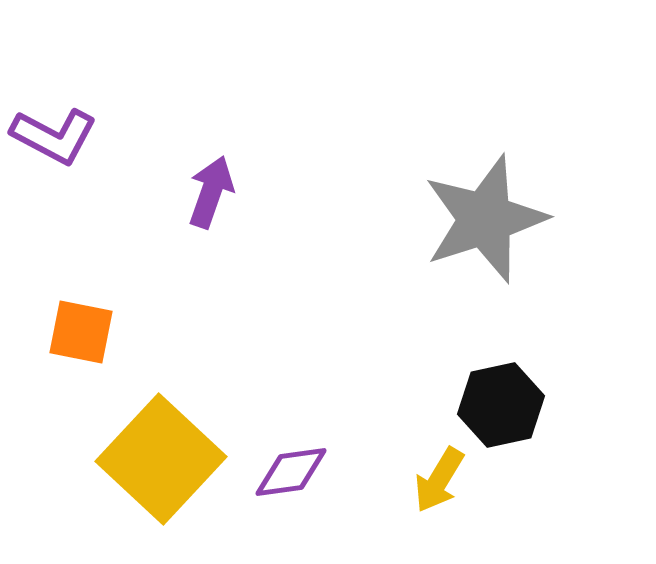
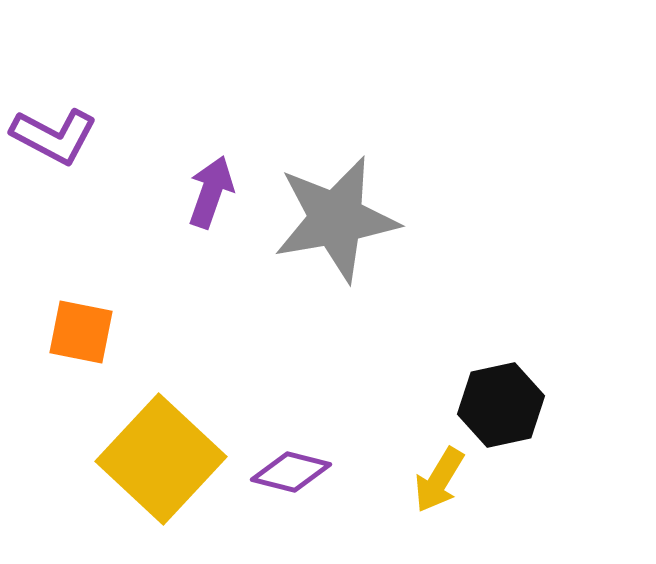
gray star: moved 149 px left; rotated 8 degrees clockwise
purple diamond: rotated 22 degrees clockwise
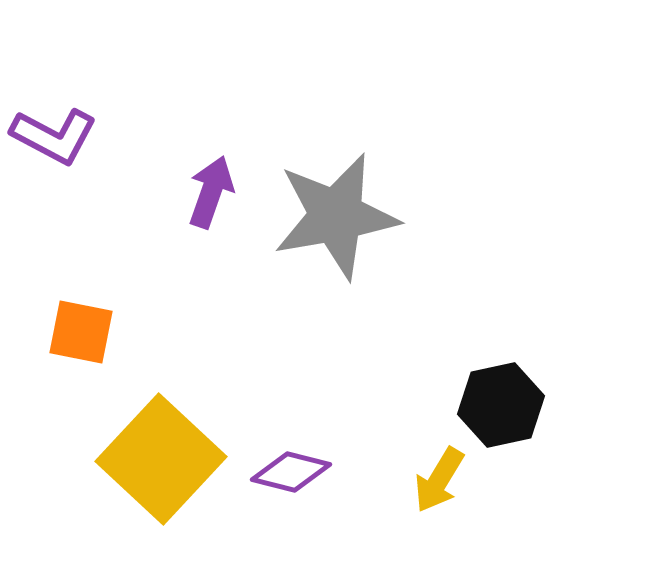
gray star: moved 3 px up
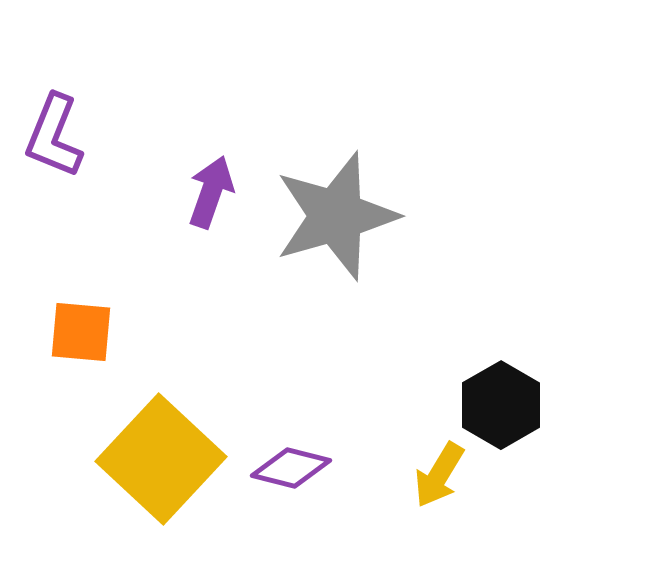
purple L-shape: rotated 84 degrees clockwise
gray star: rotated 6 degrees counterclockwise
orange square: rotated 6 degrees counterclockwise
black hexagon: rotated 18 degrees counterclockwise
purple diamond: moved 4 px up
yellow arrow: moved 5 px up
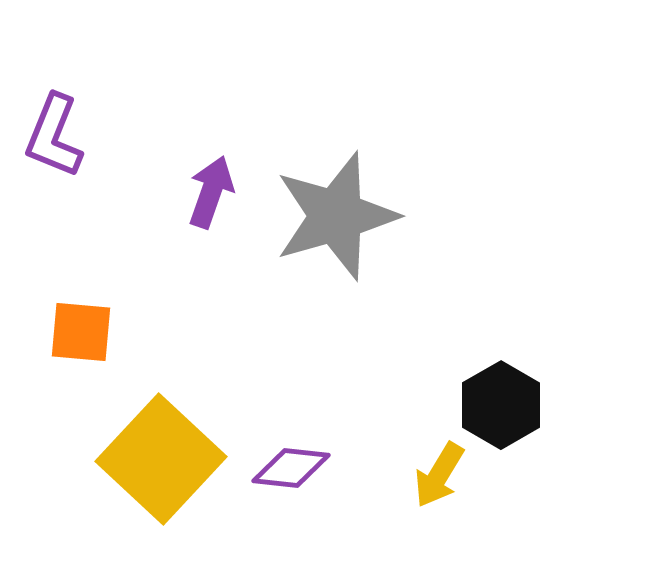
purple diamond: rotated 8 degrees counterclockwise
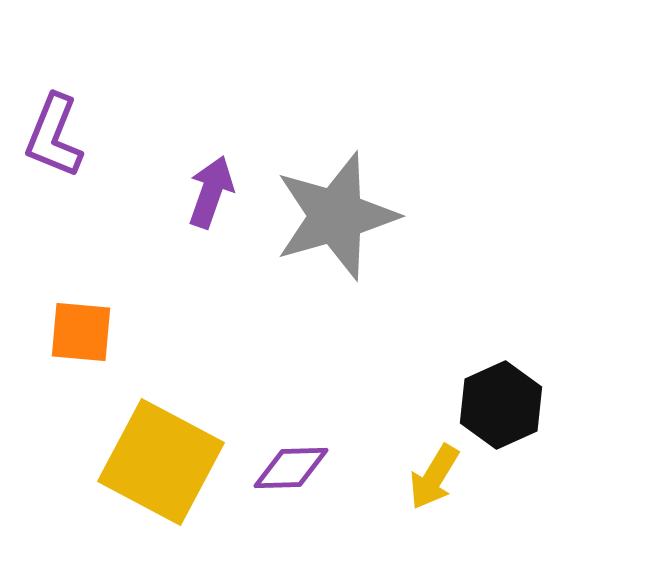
black hexagon: rotated 6 degrees clockwise
yellow square: moved 3 px down; rotated 15 degrees counterclockwise
purple diamond: rotated 8 degrees counterclockwise
yellow arrow: moved 5 px left, 2 px down
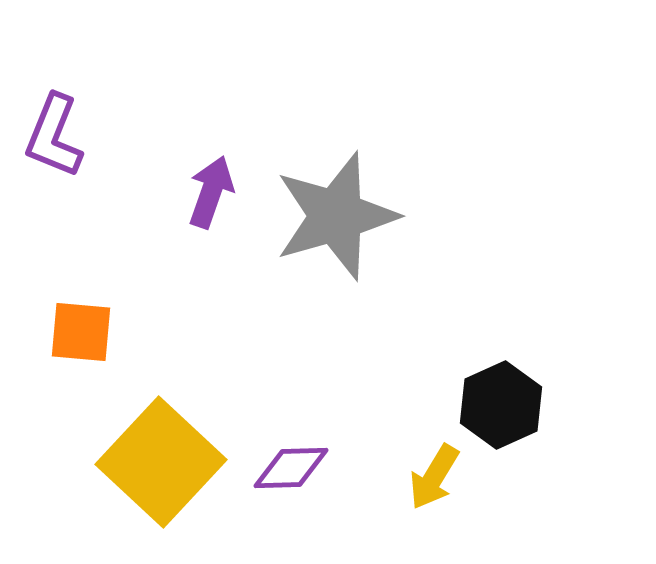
yellow square: rotated 15 degrees clockwise
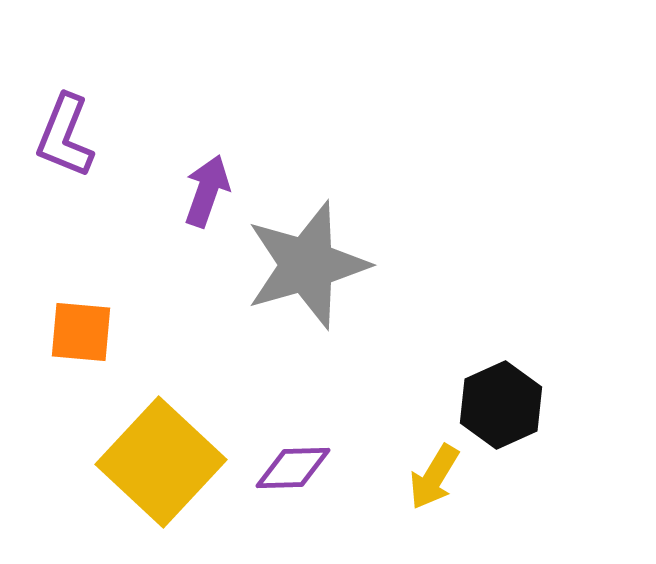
purple L-shape: moved 11 px right
purple arrow: moved 4 px left, 1 px up
gray star: moved 29 px left, 49 px down
purple diamond: moved 2 px right
